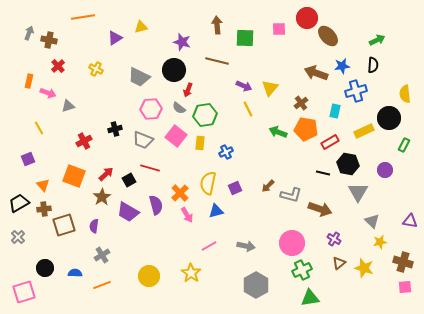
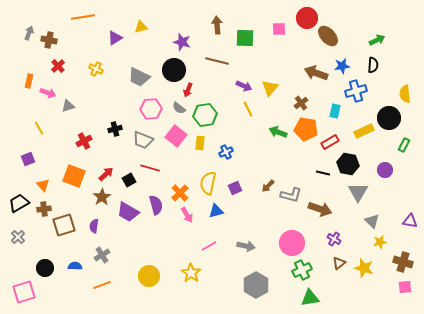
blue semicircle at (75, 273): moved 7 px up
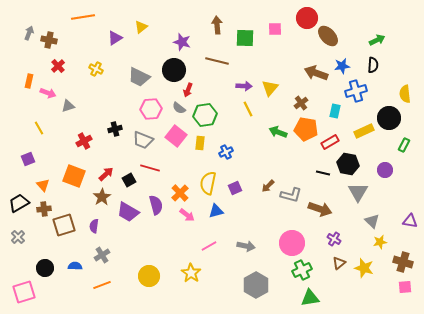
yellow triangle at (141, 27): rotated 24 degrees counterclockwise
pink square at (279, 29): moved 4 px left
purple arrow at (244, 86): rotated 21 degrees counterclockwise
pink arrow at (187, 215): rotated 21 degrees counterclockwise
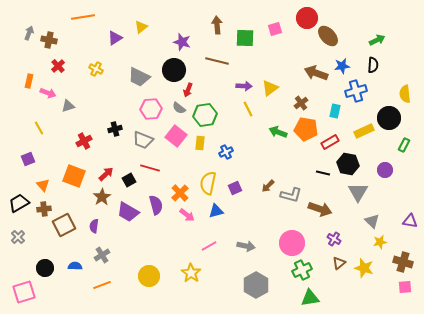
pink square at (275, 29): rotated 16 degrees counterclockwise
yellow triangle at (270, 88): rotated 12 degrees clockwise
brown square at (64, 225): rotated 10 degrees counterclockwise
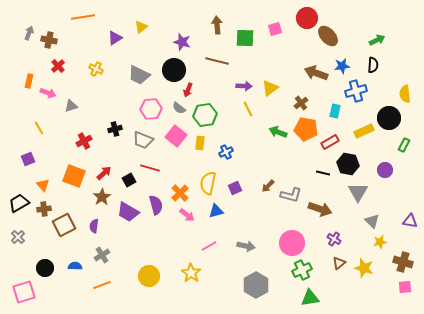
gray trapezoid at (139, 77): moved 2 px up
gray triangle at (68, 106): moved 3 px right
red arrow at (106, 174): moved 2 px left, 1 px up
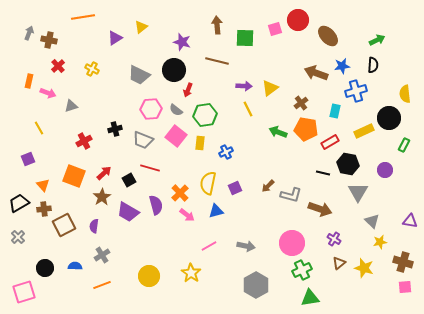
red circle at (307, 18): moved 9 px left, 2 px down
yellow cross at (96, 69): moved 4 px left
gray semicircle at (179, 108): moved 3 px left, 2 px down
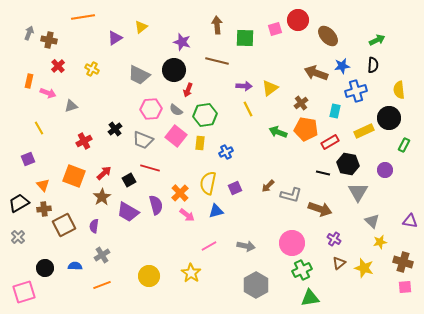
yellow semicircle at (405, 94): moved 6 px left, 4 px up
black cross at (115, 129): rotated 24 degrees counterclockwise
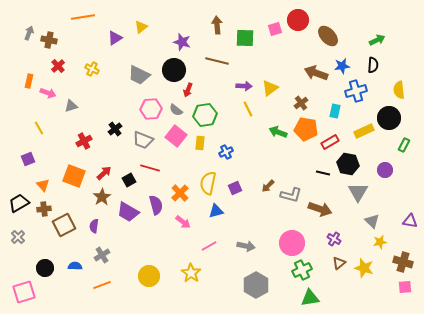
pink arrow at (187, 215): moved 4 px left, 7 px down
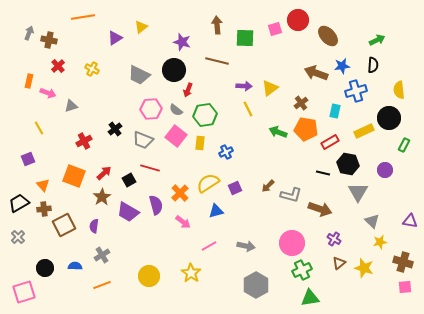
yellow semicircle at (208, 183): rotated 45 degrees clockwise
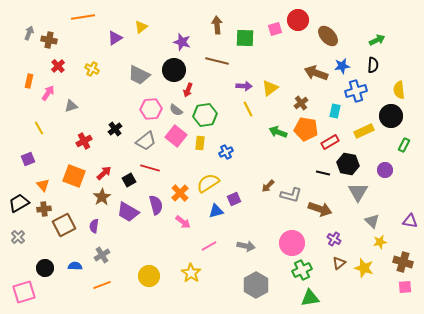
pink arrow at (48, 93): rotated 77 degrees counterclockwise
black circle at (389, 118): moved 2 px right, 2 px up
gray trapezoid at (143, 140): moved 3 px right, 1 px down; rotated 60 degrees counterclockwise
purple square at (235, 188): moved 1 px left, 11 px down
